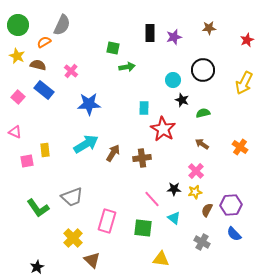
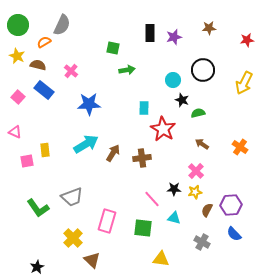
red star at (247, 40): rotated 16 degrees clockwise
green arrow at (127, 67): moved 3 px down
green semicircle at (203, 113): moved 5 px left
cyan triangle at (174, 218): rotated 24 degrees counterclockwise
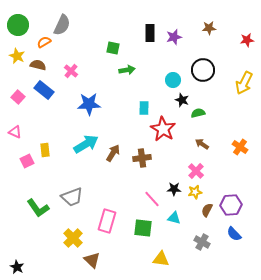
pink square at (27, 161): rotated 16 degrees counterclockwise
black star at (37, 267): moved 20 px left; rotated 16 degrees counterclockwise
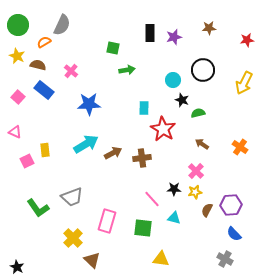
brown arrow at (113, 153): rotated 30 degrees clockwise
gray cross at (202, 242): moved 23 px right, 17 px down
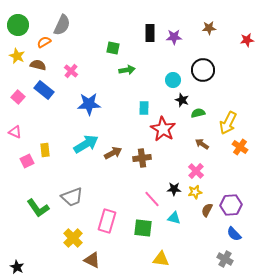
purple star at (174, 37): rotated 14 degrees clockwise
yellow arrow at (244, 83): moved 16 px left, 40 px down
brown triangle at (92, 260): rotated 18 degrees counterclockwise
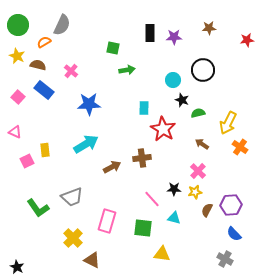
brown arrow at (113, 153): moved 1 px left, 14 px down
pink cross at (196, 171): moved 2 px right
yellow triangle at (161, 259): moved 1 px right, 5 px up
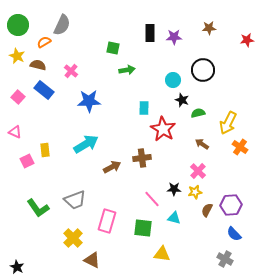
blue star at (89, 104): moved 3 px up
gray trapezoid at (72, 197): moved 3 px right, 3 px down
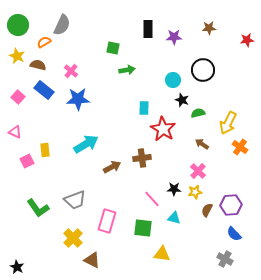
black rectangle at (150, 33): moved 2 px left, 4 px up
blue star at (89, 101): moved 11 px left, 2 px up
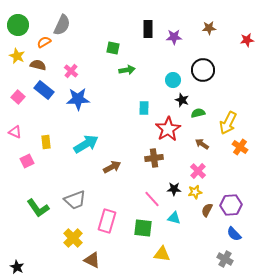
red star at (163, 129): moved 5 px right; rotated 10 degrees clockwise
yellow rectangle at (45, 150): moved 1 px right, 8 px up
brown cross at (142, 158): moved 12 px right
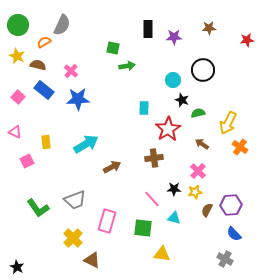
green arrow at (127, 70): moved 4 px up
